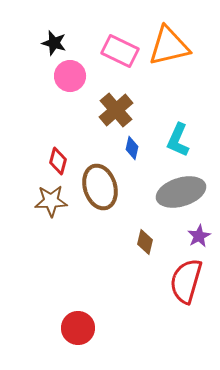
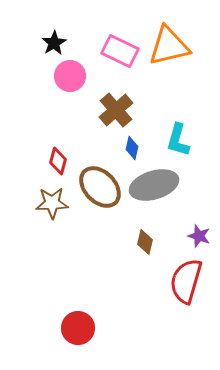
black star: rotated 25 degrees clockwise
cyan L-shape: rotated 8 degrees counterclockwise
brown ellipse: rotated 27 degrees counterclockwise
gray ellipse: moved 27 px left, 7 px up
brown star: moved 1 px right, 2 px down
purple star: rotated 25 degrees counterclockwise
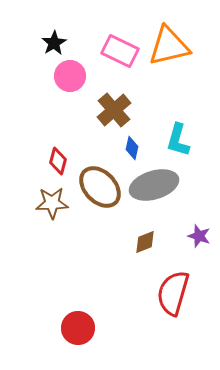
brown cross: moved 2 px left
brown diamond: rotated 55 degrees clockwise
red semicircle: moved 13 px left, 12 px down
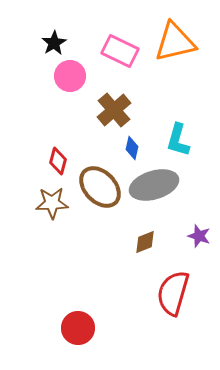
orange triangle: moved 6 px right, 4 px up
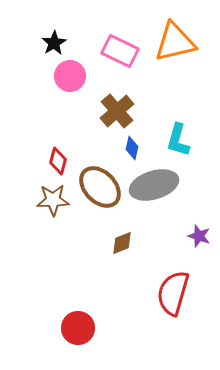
brown cross: moved 3 px right, 1 px down
brown star: moved 1 px right, 3 px up
brown diamond: moved 23 px left, 1 px down
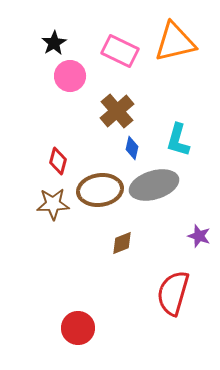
brown ellipse: moved 3 px down; rotated 54 degrees counterclockwise
brown star: moved 4 px down
